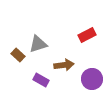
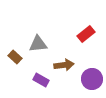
red rectangle: moved 1 px left, 1 px up; rotated 12 degrees counterclockwise
gray triangle: rotated 12 degrees clockwise
brown rectangle: moved 3 px left, 2 px down
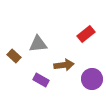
brown rectangle: moved 1 px left, 1 px up
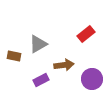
gray triangle: rotated 24 degrees counterclockwise
brown rectangle: rotated 32 degrees counterclockwise
purple rectangle: rotated 56 degrees counterclockwise
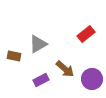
brown arrow: moved 1 px right, 4 px down; rotated 48 degrees clockwise
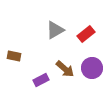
gray triangle: moved 17 px right, 14 px up
purple circle: moved 11 px up
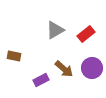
brown arrow: moved 1 px left
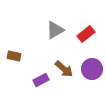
purple circle: moved 1 px down
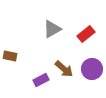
gray triangle: moved 3 px left, 1 px up
brown rectangle: moved 4 px left
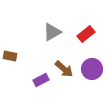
gray triangle: moved 3 px down
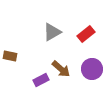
brown arrow: moved 3 px left
